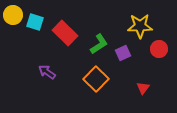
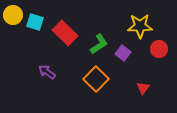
purple square: rotated 28 degrees counterclockwise
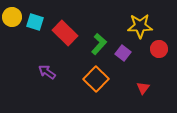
yellow circle: moved 1 px left, 2 px down
green L-shape: rotated 15 degrees counterclockwise
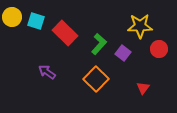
cyan square: moved 1 px right, 1 px up
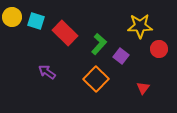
purple square: moved 2 px left, 3 px down
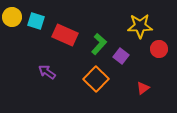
red rectangle: moved 2 px down; rotated 20 degrees counterclockwise
red triangle: rotated 16 degrees clockwise
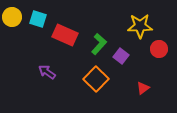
cyan square: moved 2 px right, 2 px up
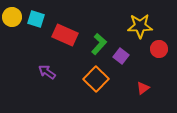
cyan square: moved 2 px left
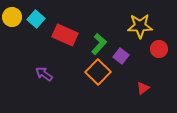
cyan square: rotated 24 degrees clockwise
purple arrow: moved 3 px left, 2 px down
orange square: moved 2 px right, 7 px up
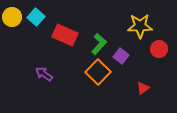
cyan square: moved 2 px up
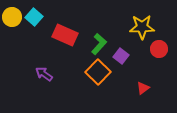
cyan square: moved 2 px left
yellow star: moved 2 px right, 1 px down
